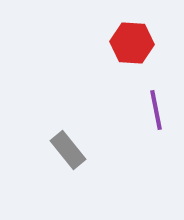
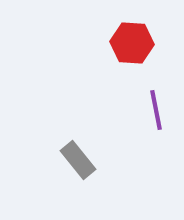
gray rectangle: moved 10 px right, 10 px down
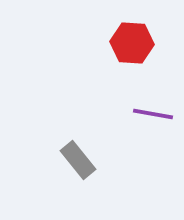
purple line: moved 3 px left, 4 px down; rotated 69 degrees counterclockwise
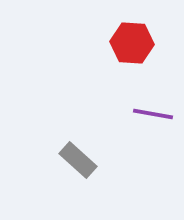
gray rectangle: rotated 9 degrees counterclockwise
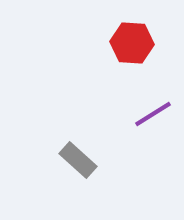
purple line: rotated 42 degrees counterclockwise
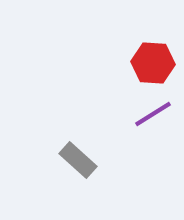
red hexagon: moved 21 px right, 20 px down
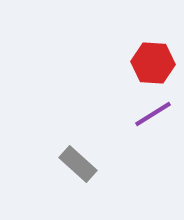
gray rectangle: moved 4 px down
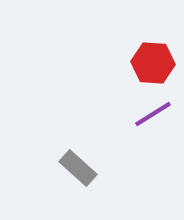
gray rectangle: moved 4 px down
